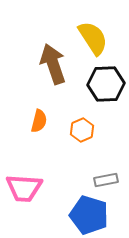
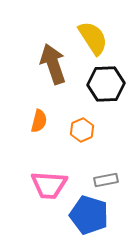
pink trapezoid: moved 25 px right, 3 px up
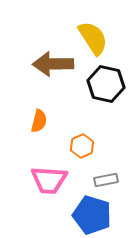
brown arrow: rotated 72 degrees counterclockwise
black hexagon: rotated 15 degrees clockwise
orange hexagon: moved 16 px down
pink trapezoid: moved 5 px up
blue pentagon: moved 3 px right
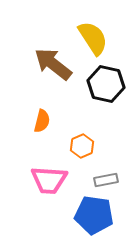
brown arrow: rotated 39 degrees clockwise
orange semicircle: moved 3 px right
blue pentagon: moved 2 px right; rotated 9 degrees counterclockwise
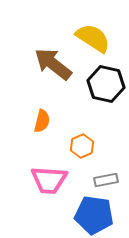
yellow semicircle: rotated 24 degrees counterclockwise
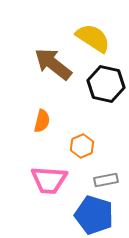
blue pentagon: rotated 9 degrees clockwise
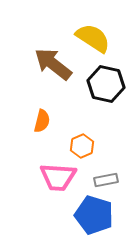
pink trapezoid: moved 9 px right, 3 px up
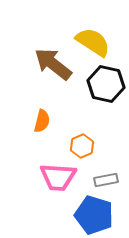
yellow semicircle: moved 4 px down
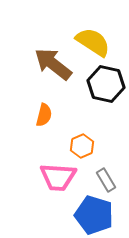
orange semicircle: moved 2 px right, 6 px up
gray rectangle: rotated 70 degrees clockwise
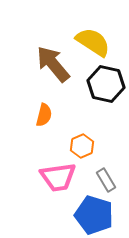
brown arrow: rotated 12 degrees clockwise
pink trapezoid: rotated 12 degrees counterclockwise
